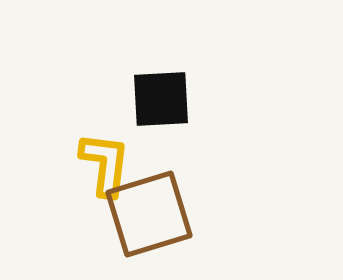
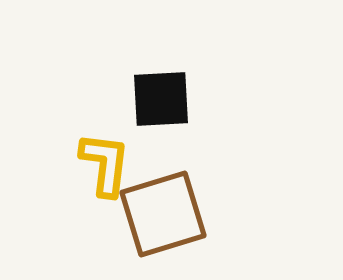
brown square: moved 14 px right
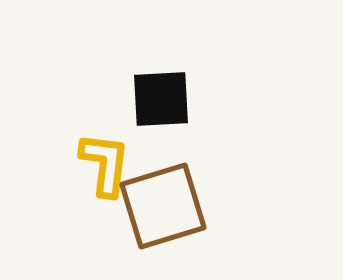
brown square: moved 8 px up
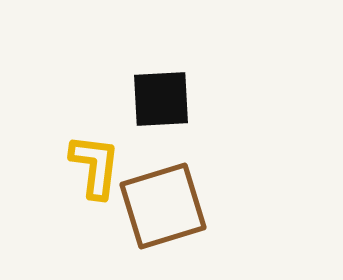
yellow L-shape: moved 10 px left, 2 px down
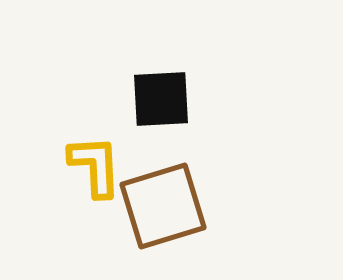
yellow L-shape: rotated 10 degrees counterclockwise
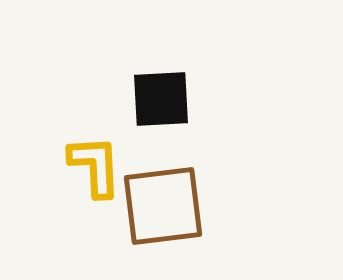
brown square: rotated 10 degrees clockwise
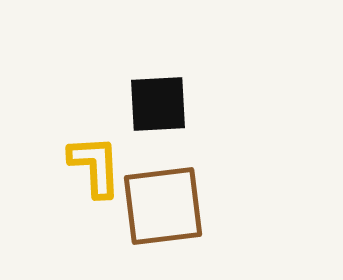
black square: moved 3 px left, 5 px down
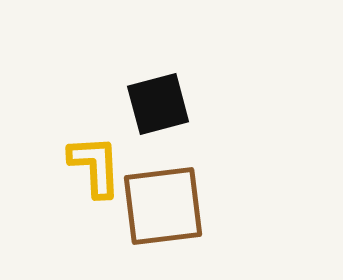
black square: rotated 12 degrees counterclockwise
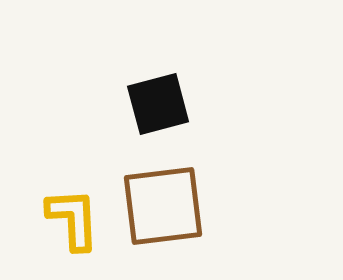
yellow L-shape: moved 22 px left, 53 px down
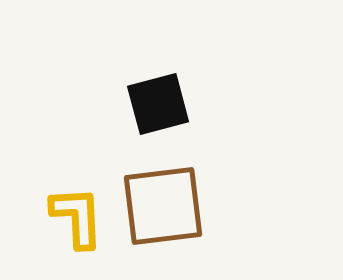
yellow L-shape: moved 4 px right, 2 px up
